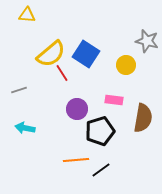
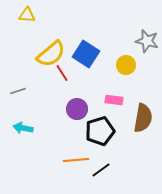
gray line: moved 1 px left, 1 px down
cyan arrow: moved 2 px left
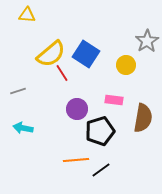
gray star: rotated 25 degrees clockwise
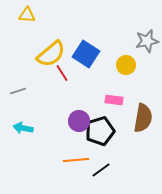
gray star: rotated 20 degrees clockwise
purple circle: moved 2 px right, 12 px down
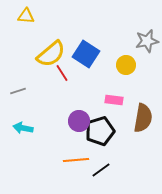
yellow triangle: moved 1 px left, 1 px down
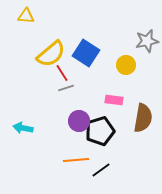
blue square: moved 1 px up
gray line: moved 48 px right, 3 px up
